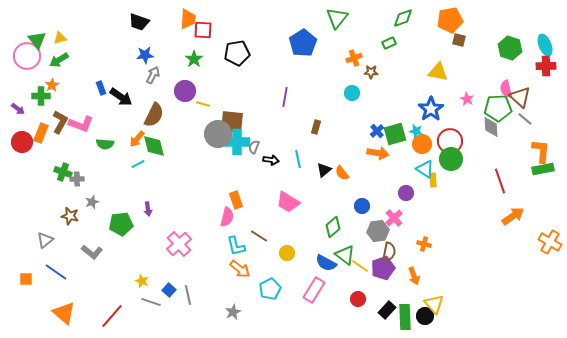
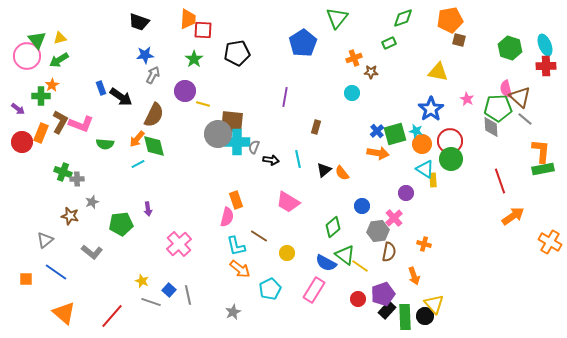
purple pentagon at (383, 268): moved 26 px down
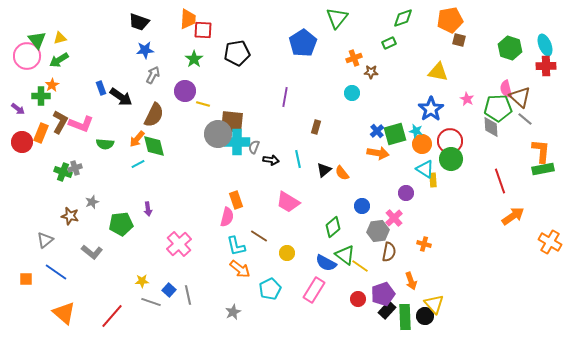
blue star at (145, 55): moved 5 px up
gray cross at (77, 179): moved 2 px left, 11 px up; rotated 16 degrees counterclockwise
orange arrow at (414, 276): moved 3 px left, 5 px down
yellow star at (142, 281): rotated 24 degrees counterclockwise
